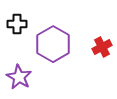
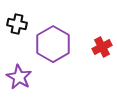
black cross: rotated 12 degrees clockwise
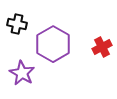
purple star: moved 3 px right, 4 px up
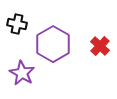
red cross: moved 2 px left, 1 px up; rotated 18 degrees counterclockwise
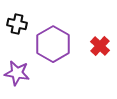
purple star: moved 5 px left; rotated 20 degrees counterclockwise
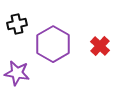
black cross: rotated 24 degrees counterclockwise
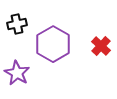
red cross: moved 1 px right
purple star: rotated 20 degrees clockwise
